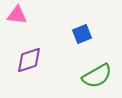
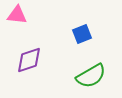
green semicircle: moved 6 px left
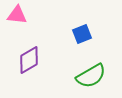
purple diamond: rotated 12 degrees counterclockwise
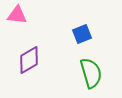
green semicircle: moved 3 px up; rotated 76 degrees counterclockwise
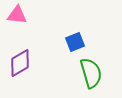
blue square: moved 7 px left, 8 px down
purple diamond: moved 9 px left, 3 px down
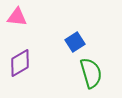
pink triangle: moved 2 px down
blue square: rotated 12 degrees counterclockwise
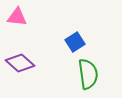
purple diamond: rotated 72 degrees clockwise
green semicircle: moved 3 px left, 1 px down; rotated 8 degrees clockwise
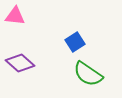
pink triangle: moved 2 px left, 1 px up
green semicircle: rotated 132 degrees clockwise
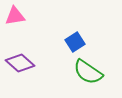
pink triangle: rotated 15 degrees counterclockwise
green semicircle: moved 2 px up
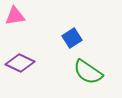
blue square: moved 3 px left, 4 px up
purple diamond: rotated 16 degrees counterclockwise
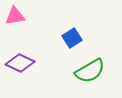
green semicircle: moved 2 px right, 1 px up; rotated 64 degrees counterclockwise
